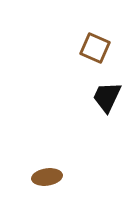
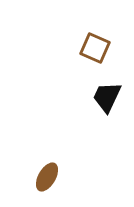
brown ellipse: rotated 52 degrees counterclockwise
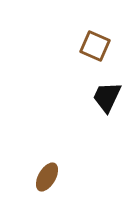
brown square: moved 2 px up
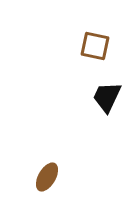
brown square: rotated 12 degrees counterclockwise
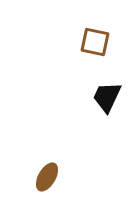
brown square: moved 4 px up
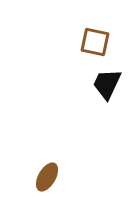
black trapezoid: moved 13 px up
